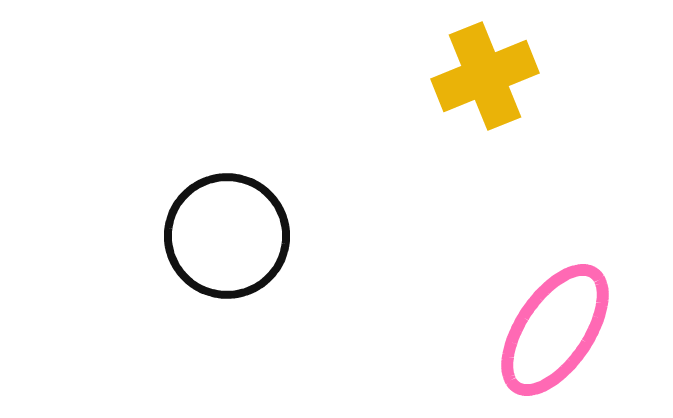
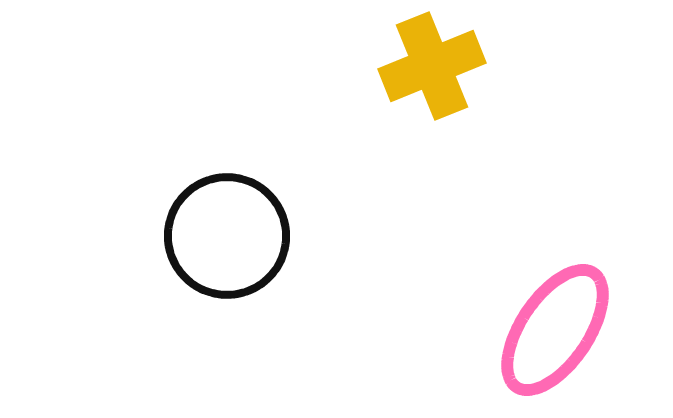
yellow cross: moved 53 px left, 10 px up
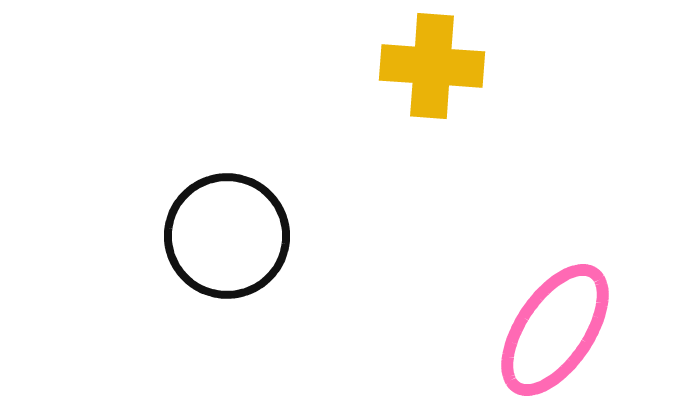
yellow cross: rotated 26 degrees clockwise
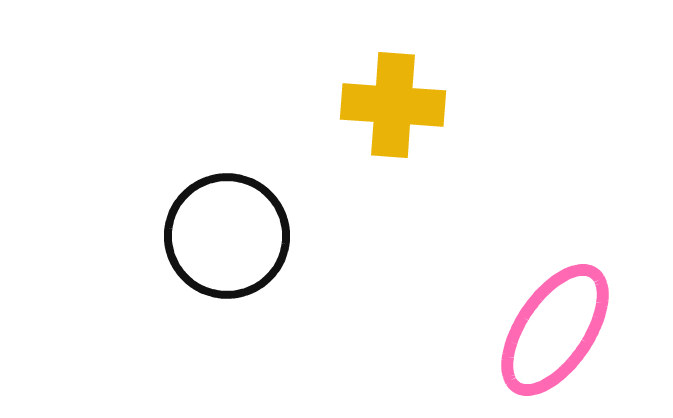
yellow cross: moved 39 px left, 39 px down
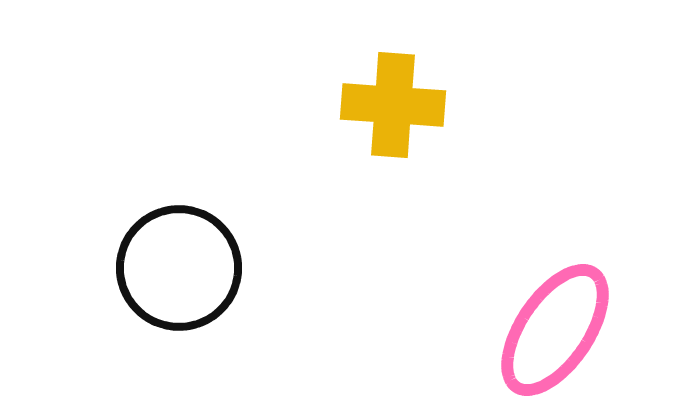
black circle: moved 48 px left, 32 px down
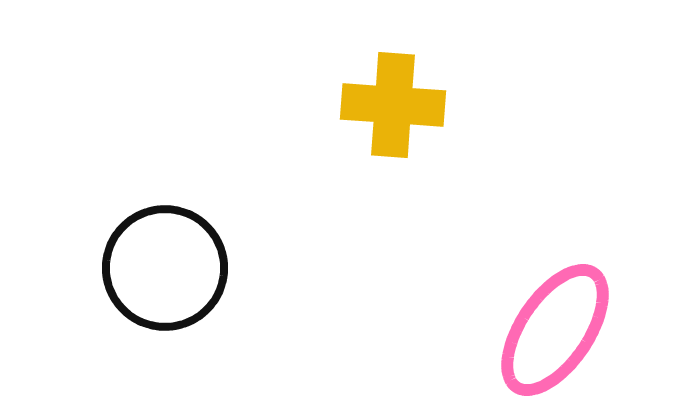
black circle: moved 14 px left
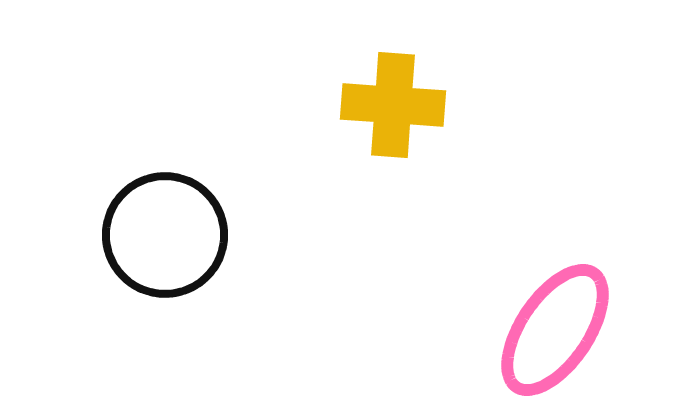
black circle: moved 33 px up
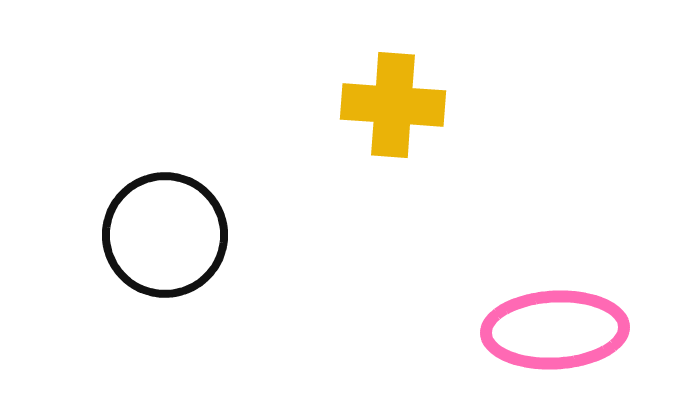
pink ellipse: rotated 53 degrees clockwise
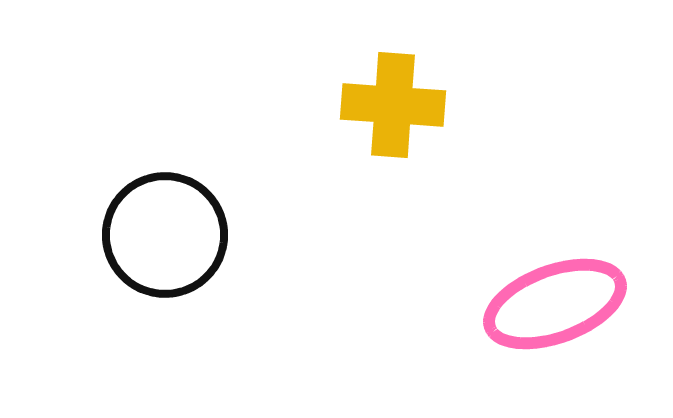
pink ellipse: moved 26 px up; rotated 17 degrees counterclockwise
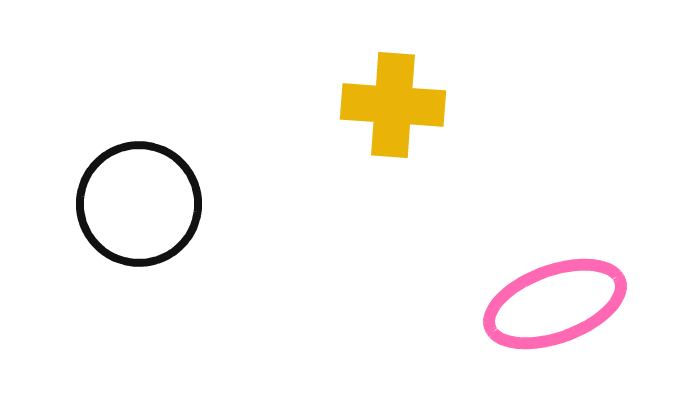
black circle: moved 26 px left, 31 px up
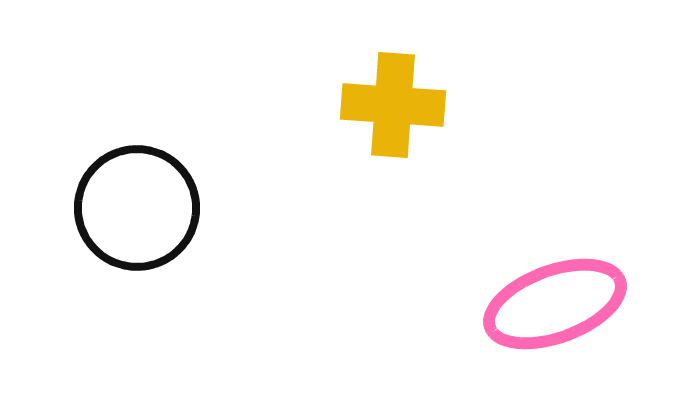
black circle: moved 2 px left, 4 px down
